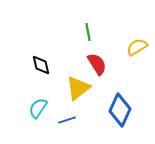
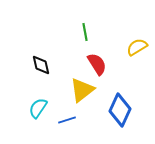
green line: moved 3 px left
yellow triangle: moved 4 px right, 2 px down
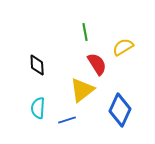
yellow semicircle: moved 14 px left
black diamond: moved 4 px left; rotated 10 degrees clockwise
cyan semicircle: rotated 30 degrees counterclockwise
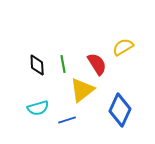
green line: moved 22 px left, 32 px down
cyan semicircle: rotated 110 degrees counterclockwise
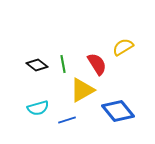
black diamond: rotated 50 degrees counterclockwise
yellow triangle: rotated 8 degrees clockwise
blue diamond: moved 2 px left, 1 px down; rotated 64 degrees counterclockwise
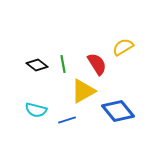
yellow triangle: moved 1 px right, 1 px down
cyan semicircle: moved 2 px left, 2 px down; rotated 30 degrees clockwise
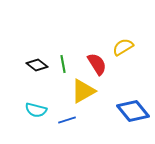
blue diamond: moved 15 px right
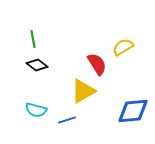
green line: moved 30 px left, 25 px up
blue diamond: rotated 56 degrees counterclockwise
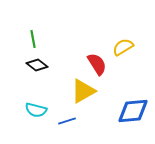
blue line: moved 1 px down
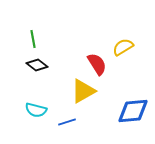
blue line: moved 1 px down
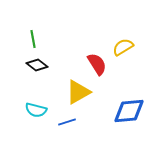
yellow triangle: moved 5 px left, 1 px down
blue diamond: moved 4 px left
